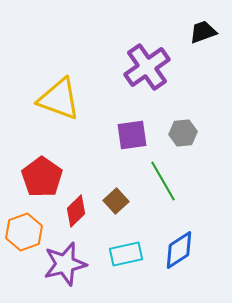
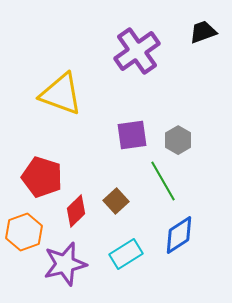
purple cross: moved 10 px left, 16 px up
yellow triangle: moved 2 px right, 5 px up
gray hexagon: moved 5 px left, 7 px down; rotated 24 degrees counterclockwise
red pentagon: rotated 18 degrees counterclockwise
blue diamond: moved 15 px up
cyan rectangle: rotated 20 degrees counterclockwise
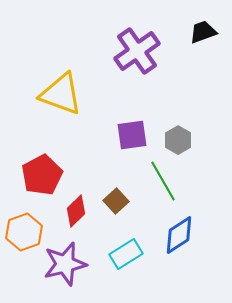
red pentagon: moved 2 px up; rotated 27 degrees clockwise
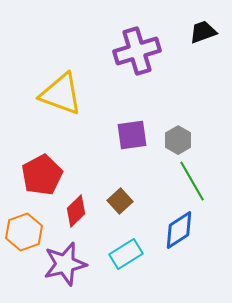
purple cross: rotated 18 degrees clockwise
green line: moved 29 px right
brown square: moved 4 px right
blue diamond: moved 5 px up
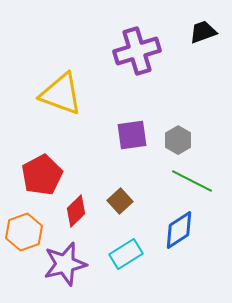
green line: rotated 33 degrees counterclockwise
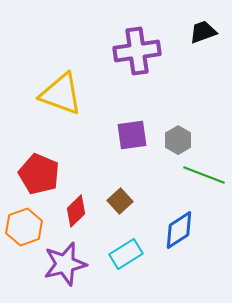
purple cross: rotated 9 degrees clockwise
red pentagon: moved 3 px left, 1 px up; rotated 21 degrees counterclockwise
green line: moved 12 px right, 6 px up; rotated 6 degrees counterclockwise
orange hexagon: moved 5 px up
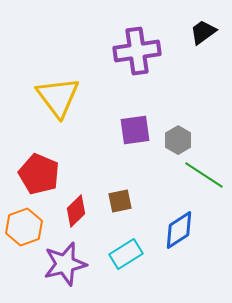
black trapezoid: rotated 16 degrees counterclockwise
yellow triangle: moved 3 px left, 3 px down; rotated 33 degrees clockwise
purple square: moved 3 px right, 5 px up
green line: rotated 12 degrees clockwise
brown square: rotated 30 degrees clockwise
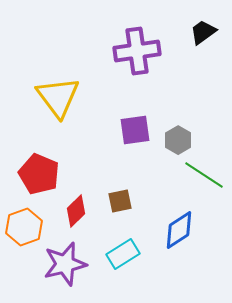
cyan rectangle: moved 3 px left
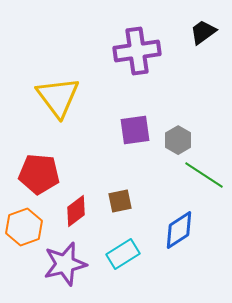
red pentagon: rotated 18 degrees counterclockwise
red diamond: rotated 8 degrees clockwise
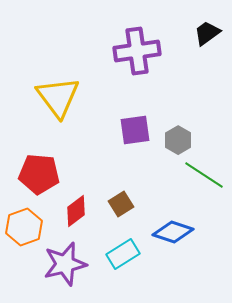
black trapezoid: moved 4 px right, 1 px down
brown square: moved 1 px right, 3 px down; rotated 20 degrees counterclockwise
blue diamond: moved 6 px left, 2 px down; rotated 51 degrees clockwise
